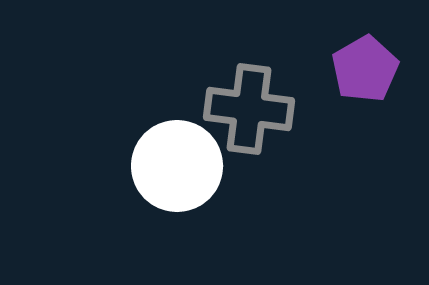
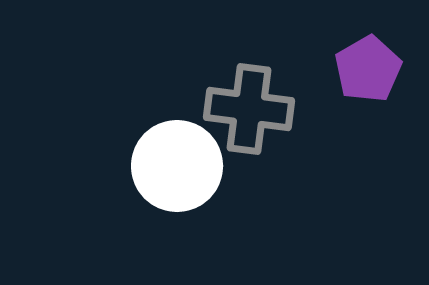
purple pentagon: moved 3 px right
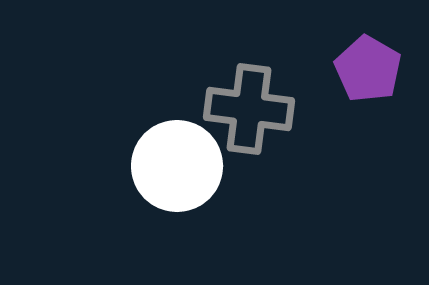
purple pentagon: rotated 12 degrees counterclockwise
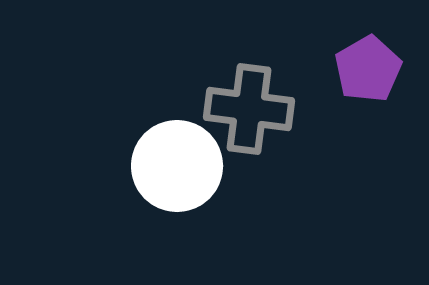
purple pentagon: rotated 12 degrees clockwise
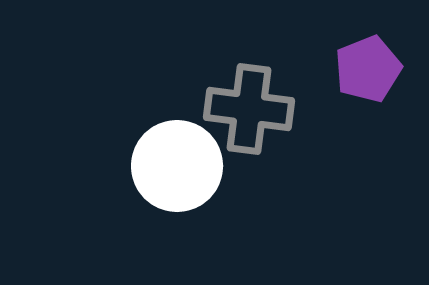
purple pentagon: rotated 8 degrees clockwise
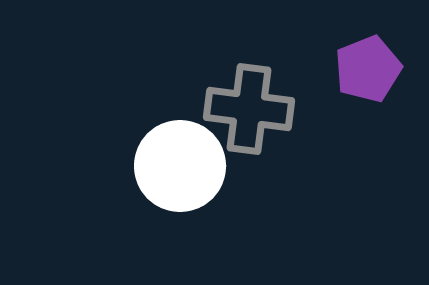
white circle: moved 3 px right
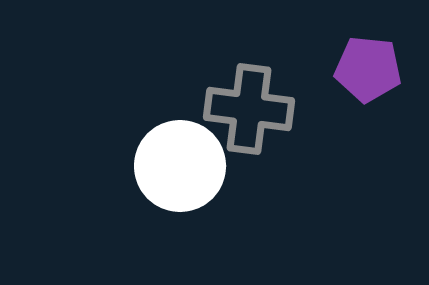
purple pentagon: rotated 28 degrees clockwise
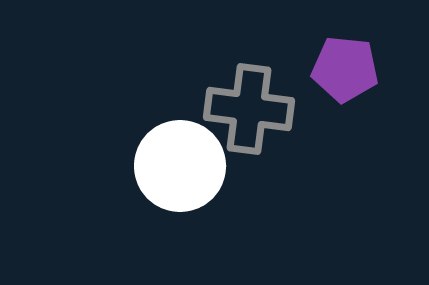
purple pentagon: moved 23 px left
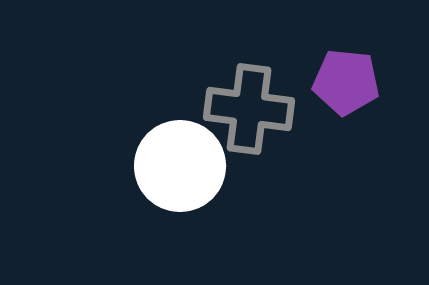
purple pentagon: moved 1 px right, 13 px down
